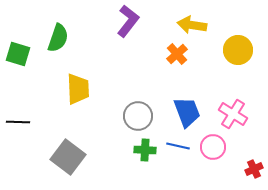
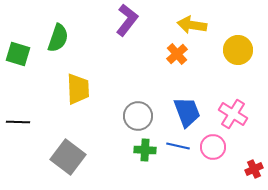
purple L-shape: moved 1 px left, 1 px up
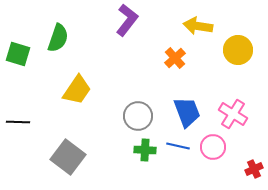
yellow arrow: moved 6 px right, 1 px down
orange cross: moved 2 px left, 4 px down
yellow trapezoid: moved 1 px left, 1 px down; rotated 36 degrees clockwise
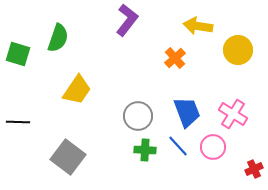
blue line: rotated 35 degrees clockwise
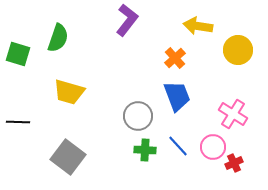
yellow trapezoid: moved 8 px left, 2 px down; rotated 72 degrees clockwise
blue trapezoid: moved 10 px left, 16 px up
red cross: moved 20 px left, 6 px up
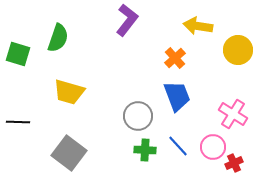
gray square: moved 1 px right, 4 px up
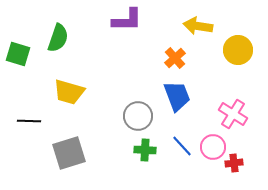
purple L-shape: rotated 52 degrees clockwise
black line: moved 11 px right, 1 px up
blue line: moved 4 px right
gray square: rotated 36 degrees clockwise
red cross: rotated 18 degrees clockwise
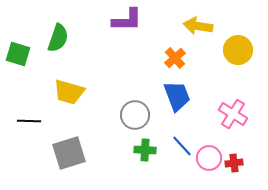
gray circle: moved 3 px left, 1 px up
pink circle: moved 4 px left, 11 px down
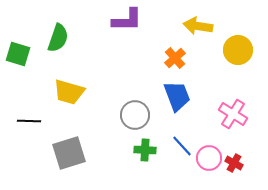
red cross: rotated 36 degrees clockwise
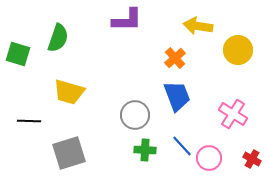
red cross: moved 18 px right, 4 px up
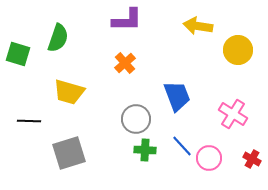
orange cross: moved 50 px left, 5 px down
gray circle: moved 1 px right, 4 px down
